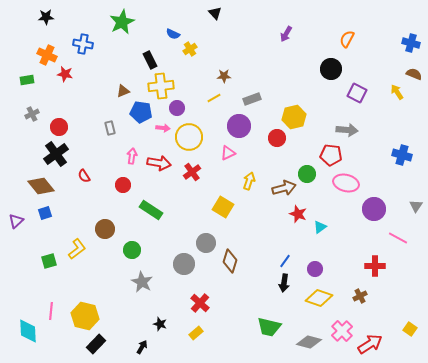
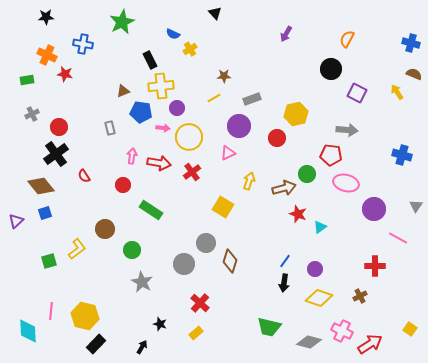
yellow hexagon at (294, 117): moved 2 px right, 3 px up
pink cross at (342, 331): rotated 20 degrees counterclockwise
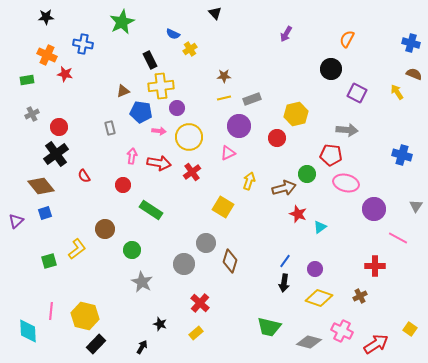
yellow line at (214, 98): moved 10 px right; rotated 16 degrees clockwise
pink arrow at (163, 128): moved 4 px left, 3 px down
red arrow at (370, 344): moved 6 px right
